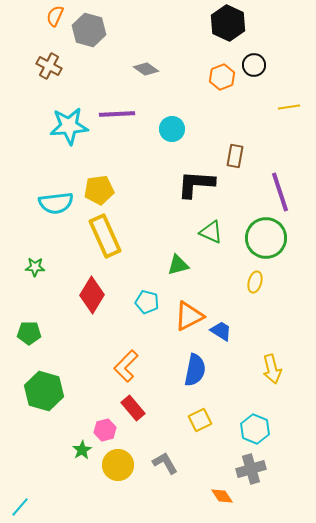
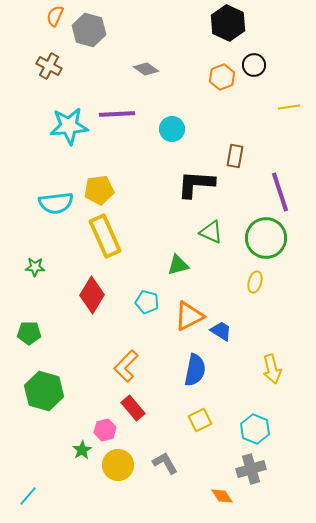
cyan line at (20, 507): moved 8 px right, 11 px up
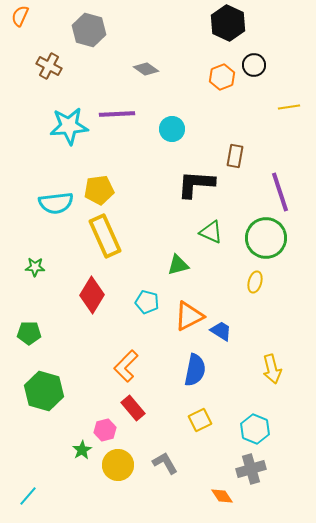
orange semicircle at (55, 16): moved 35 px left
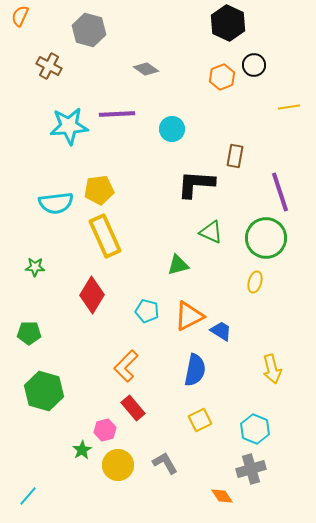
cyan pentagon at (147, 302): moved 9 px down
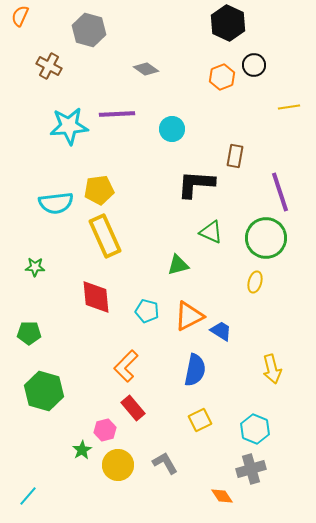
red diamond at (92, 295): moved 4 px right, 2 px down; rotated 36 degrees counterclockwise
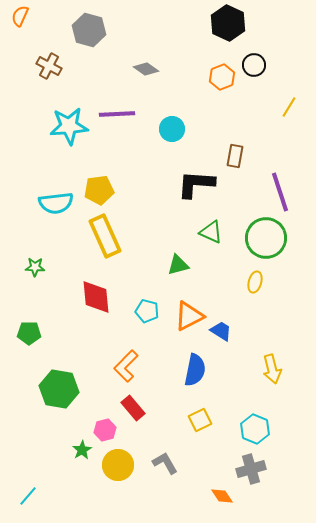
yellow line at (289, 107): rotated 50 degrees counterclockwise
green hexagon at (44, 391): moved 15 px right, 2 px up; rotated 6 degrees counterclockwise
